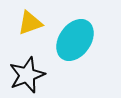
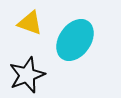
yellow triangle: rotated 40 degrees clockwise
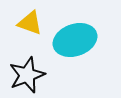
cyan ellipse: rotated 36 degrees clockwise
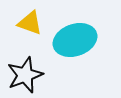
black star: moved 2 px left
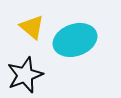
yellow triangle: moved 2 px right, 4 px down; rotated 20 degrees clockwise
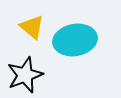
cyan ellipse: rotated 9 degrees clockwise
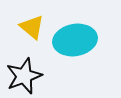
black star: moved 1 px left, 1 px down
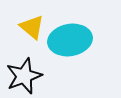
cyan ellipse: moved 5 px left
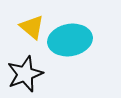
black star: moved 1 px right, 2 px up
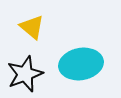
cyan ellipse: moved 11 px right, 24 px down
